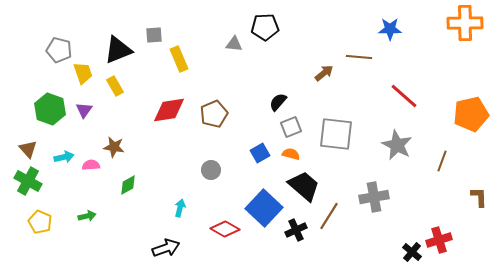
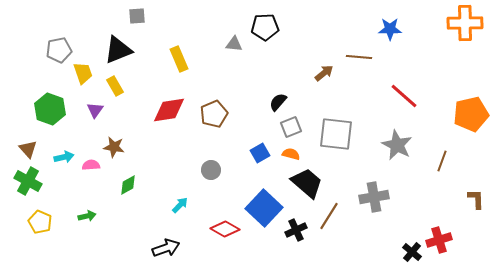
gray square at (154, 35): moved 17 px left, 19 px up
gray pentagon at (59, 50): rotated 25 degrees counterclockwise
purple triangle at (84, 110): moved 11 px right
black trapezoid at (304, 186): moved 3 px right, 3 px up
brown L-shape at (479, 197): moved 3 px left, 2 px down
cyan arrow at (180, 208): moved 3 px up; rotated 30 degrees clockwise
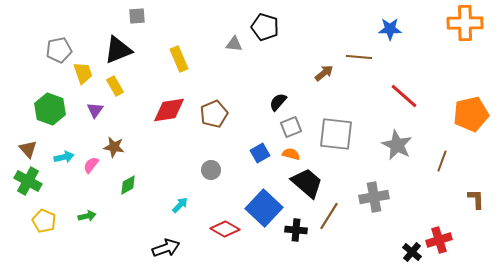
black pentagon at (265, 27): rotated 20 degrees clockwise
pink semicircle at (91, 165): rotated 48 degrees counterclockwise
yellow pentagon at (40, 222): moved 4 px right, 1 px up
black cross at (296, 230): rotated 30 degrees clockwise
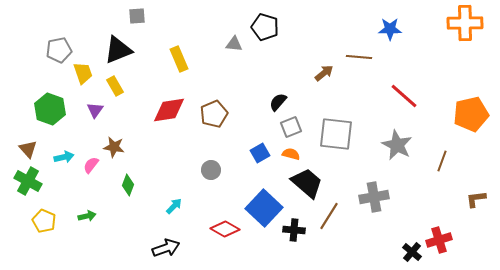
green diamond at (128, 185): rotated 40 degrees counterclockwise
brown L-shape at (476, 199): rotated 95 degrees counterclockwise
cyan arrow at (180, 205): moved 6 px left, 1 px down
black cross at (296, 230): moved 2 px left
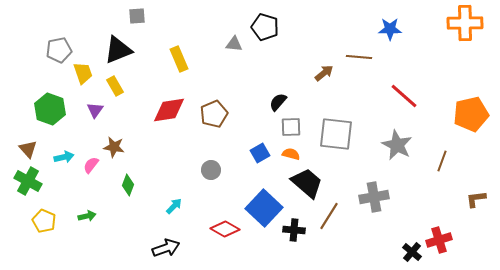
gray square at (291, 127): rotated 20 degrees clockwise
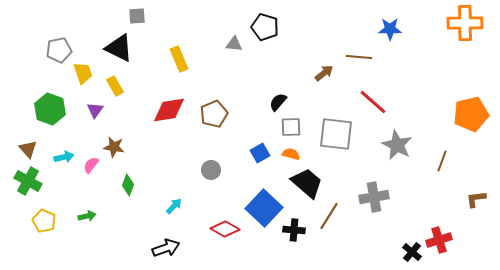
black triangle at (118, 50): moved 1 px right, 2 px up; rotated 48 degrees clockwise
red line at (404, 96): moved 31 px left, 6 px down
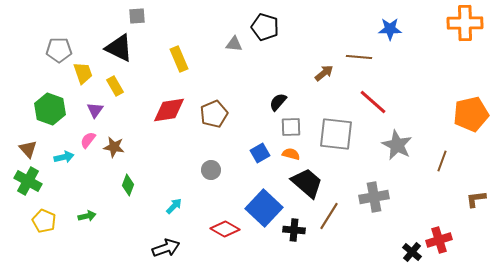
gray pentagon at (59, 50): rotated 10 degrees clockwise
pink semicircle at (91, 165): moved 3 px left, 25 px up
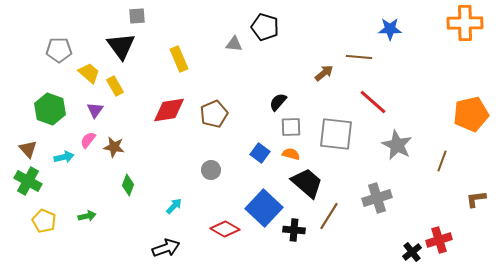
black triangle at (119, 48): moved 2 px right, 2 px up; rotated 28 degrees clockwise
yellow trapezoid at (83, 73): moved 6 px right; rotated 30 degrees counterclockwise
blue square at (260, 153): rotated 24 degrees counterclockwise
gray cross at (374, 197): moved 3 px right, 1 px down; rotated 8 degrees counterclockwise
black cross at (412, 252): rotated 12 degrees clockwise
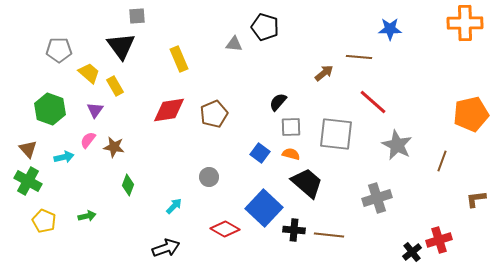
gray circle at (211, 170): moved 2 px left, 7 px down
brown line at (329, 216): moved 19 px down; rotated 64 degrees clockwise
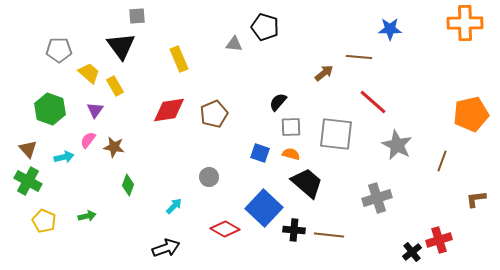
blue square at (260, 153): rotated 18 degrees counterclockwise
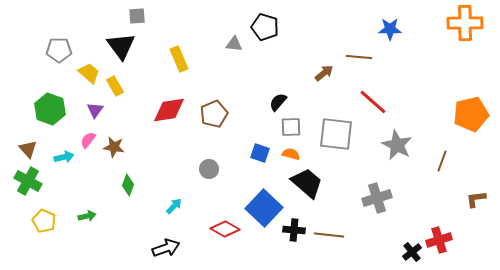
gray circle at (209, 177): moved 8 px up
